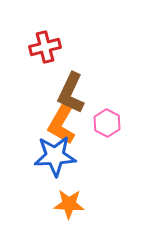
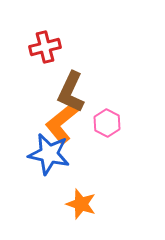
brown L-shape: moved 1 px up
orange L-shape: rotated 21 degrees clockwise
blue star: moved 6 px left, 2 px up; rotated 15 degrees clockwise
orange star: moved 12 px right; rotated 16 degrees clockwise
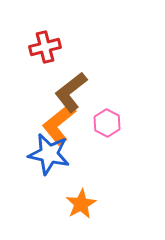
brown L-shape: rotated 27 degrees clockwise
orange L-shape: moved 3 px left, 1 px down
orange star: rotated 24 degrees clockwise
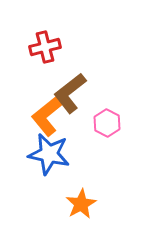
brown L-shape: moved 1 px left, 1 px down
orange L-shape: moved 11 px left, 9 px up
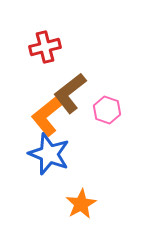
pink hexagon: moved 13 px up; rotated 8 degrees counterclockwise
blue star: rotated 9 degrees clockwise
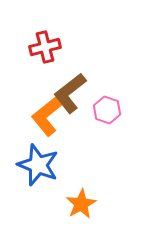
blue star: moved 11 px left, 11 px down
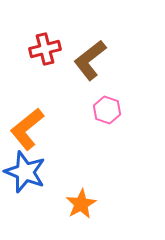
red cross: moved 2 px down
brown L-shape: moved 20 px right, 33 px up
orange L-shape: moved 21 px left, 14 px down
blue star: moved 13 px left, 7 px down
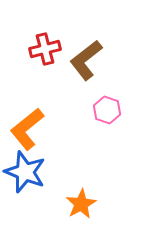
brown L-shape: moved 4 px left
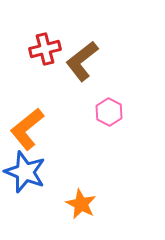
brown L-shape: moved 4 px left, 1 px down
pink hexagon: moved 2 px right, 2 px down; rotated 8 degrees clockwise
orange star: rotated 16 degrees counterclockwise
